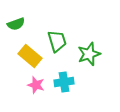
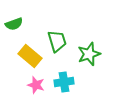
green semicircle: moved 2 px left
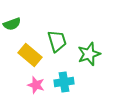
green semicircle: moved 2 px left
yellow rectangle: moved 1 px up
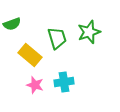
green trapezoid: moved 3 px up
green star: moved 22 px up
pink star: moved 1 px left
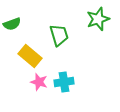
green star: moved 9 px right, 13 px up
green trapezoid: moved 2 px right, 3 px up
yellow rectangle: moved 1 px down
pink star: moved 4 px right, 3 px up
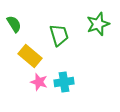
green star: moved 5 px down
green semicircle: moved 2 px right; rotated 102 degrees counterclockwise
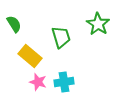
green star: rotated 20 degrees counterclockwise
green trapezoid: moved 2 px right, 2 px down
pink star: moved 1 px left
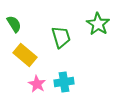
yellow rectangle: moved 5 px left, 1 px up
pink star: moved 1 px left, 2 px down; rotated 12 degrees clockwise
